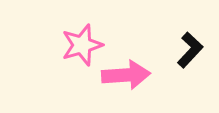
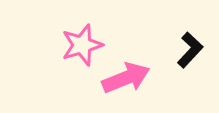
pink arrow: moved 3 px down; rotated 18 degrees counterclockwise
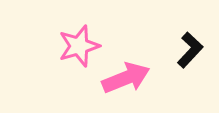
pink star: moved 3 px left, 1 px down
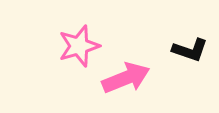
black L-shape: rotated 66 degrees clockwise
